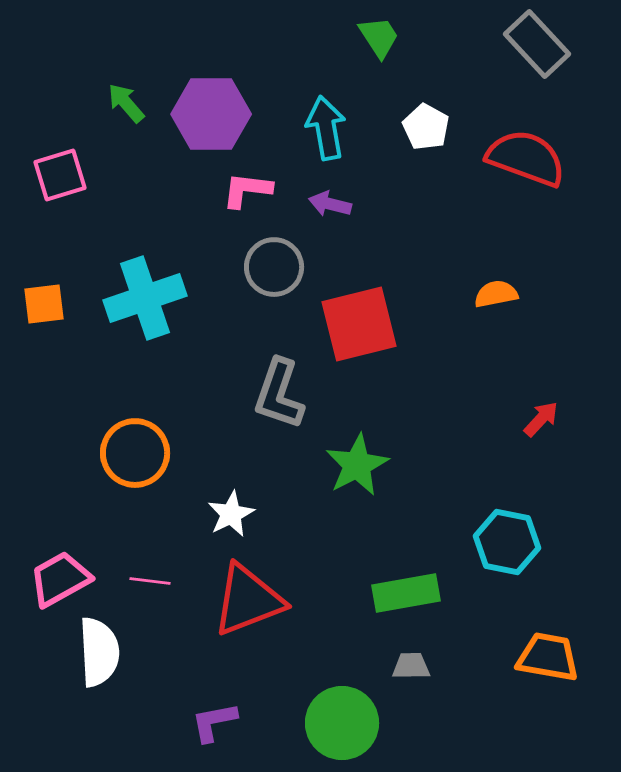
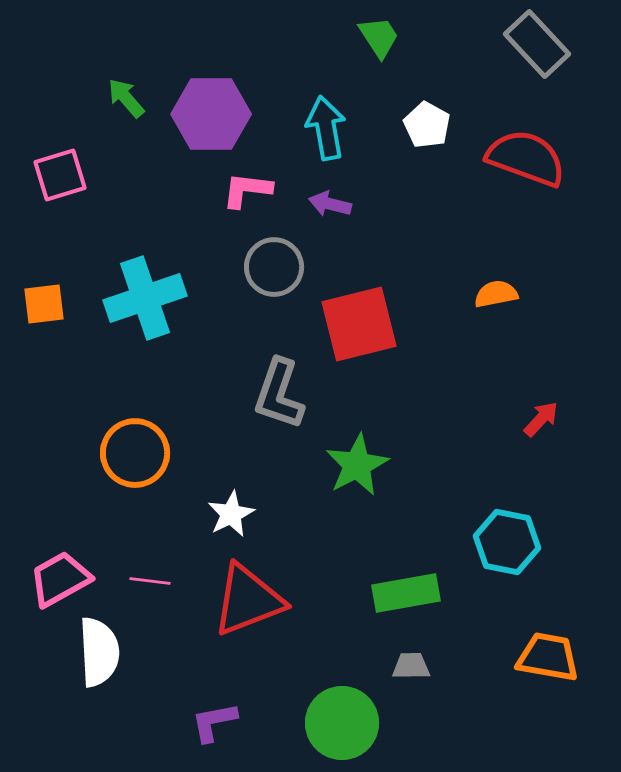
green arrow: moved 5 px up
white pentagon: moved 1 px right, 2 px up
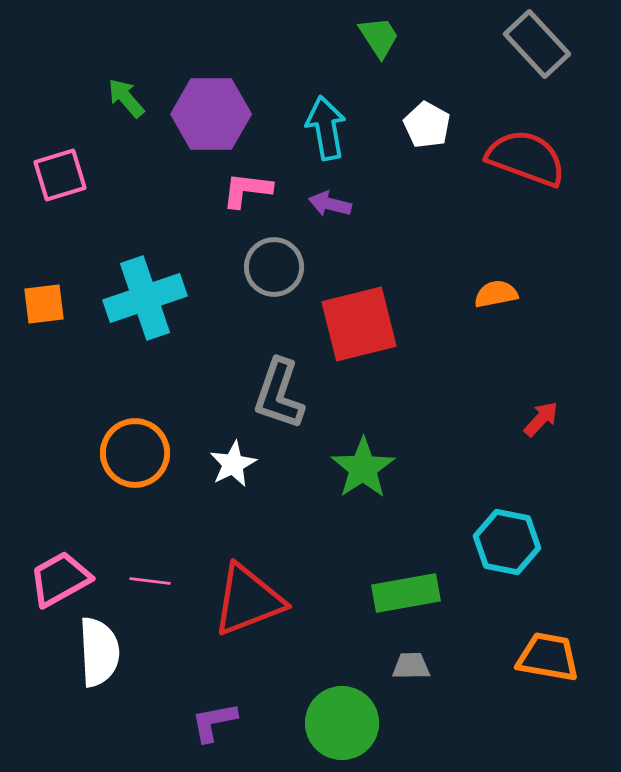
green star: moved 6 px right, 3 px down; rotated 6 degrees counterclockwise
white star: moved 2 px right, 50 px up
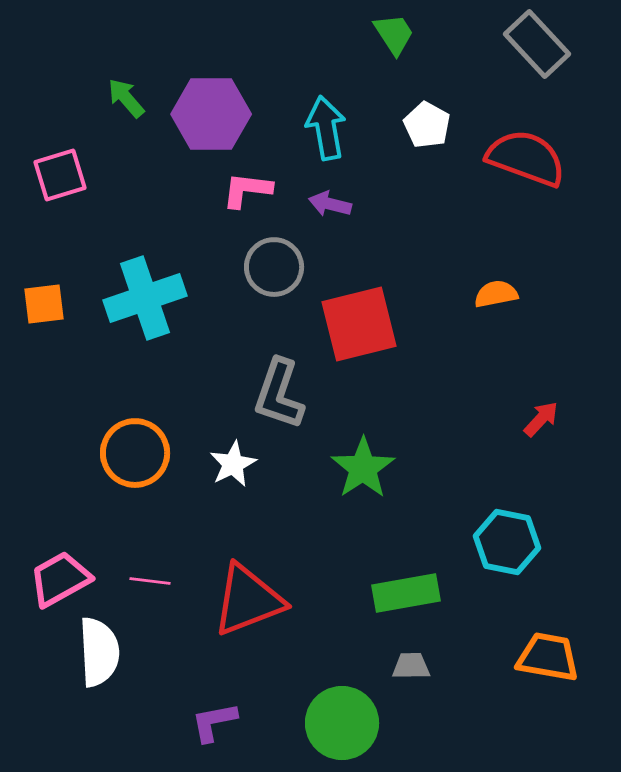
green trapezoid: moved 15 px right, 3 px up
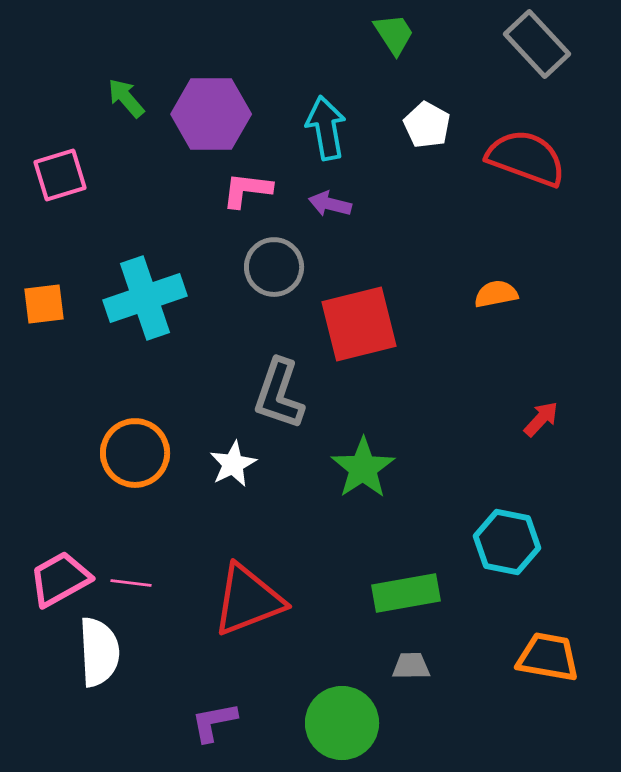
pink line: moved 19 px left, 2 px down
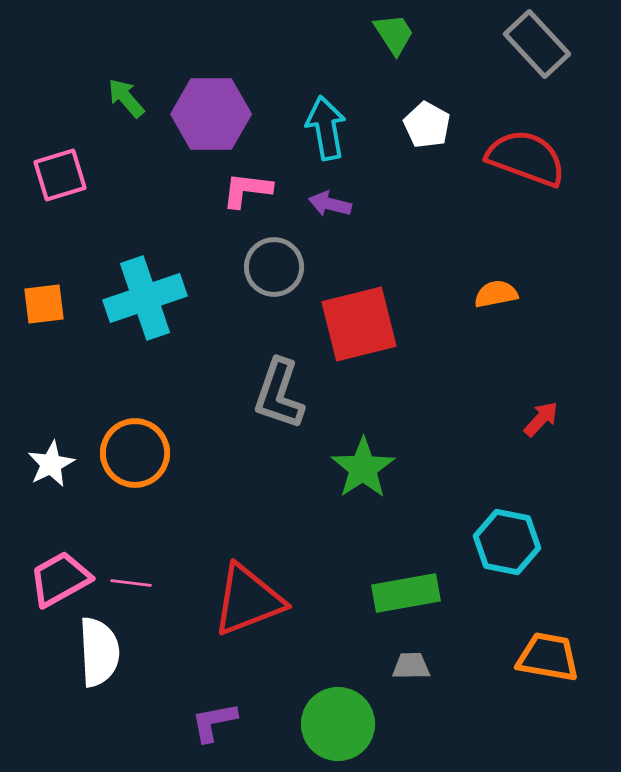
white star: moved 182 px left
green circle: moved 4 px left, 1 px down
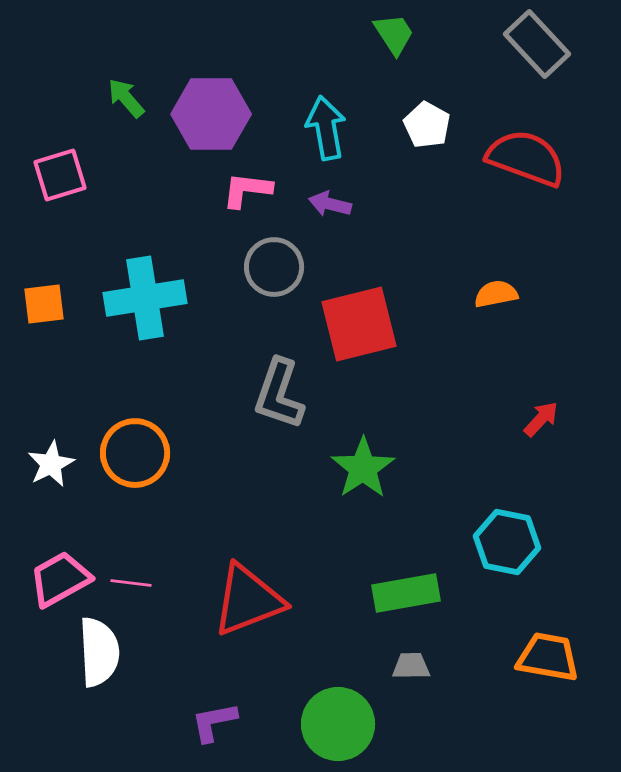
cyan cross: rotated 10 degrees clockwise
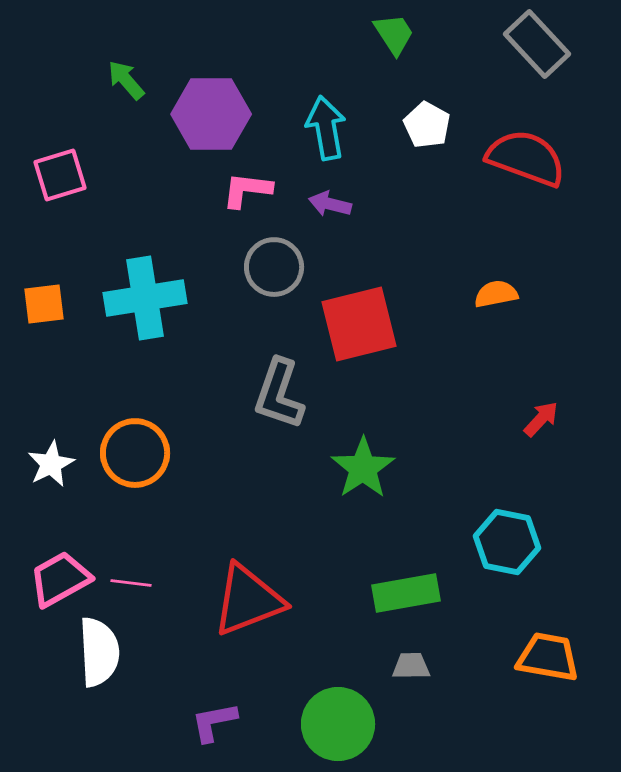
green arrow: moved 18 px up
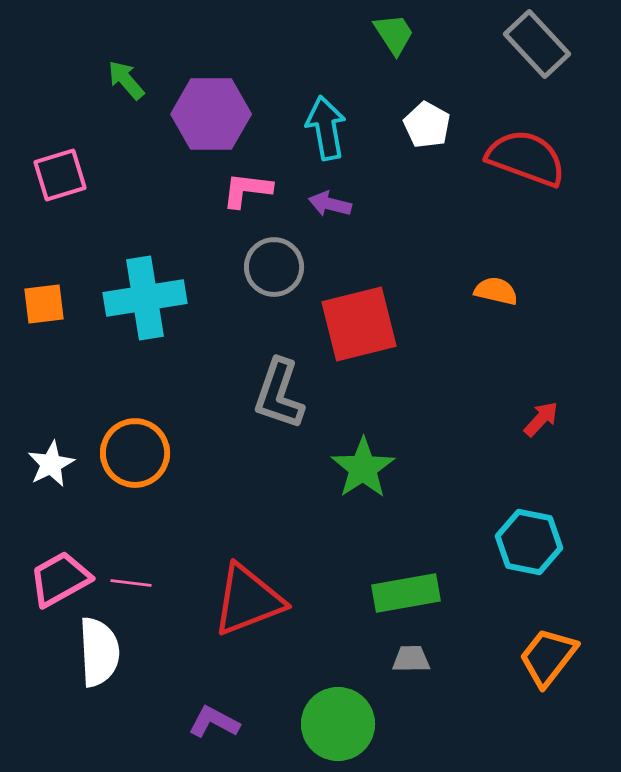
orange semicircle: moved 3 px up; rotated 24 degrees clockwise
cyan hexagon: moved 22 px right
orange trapezoid: rotated 62 degrees counterclockwise
gray trapezoid: moved 7 px up
purple L-shape: rotated 39 degrees clockwise
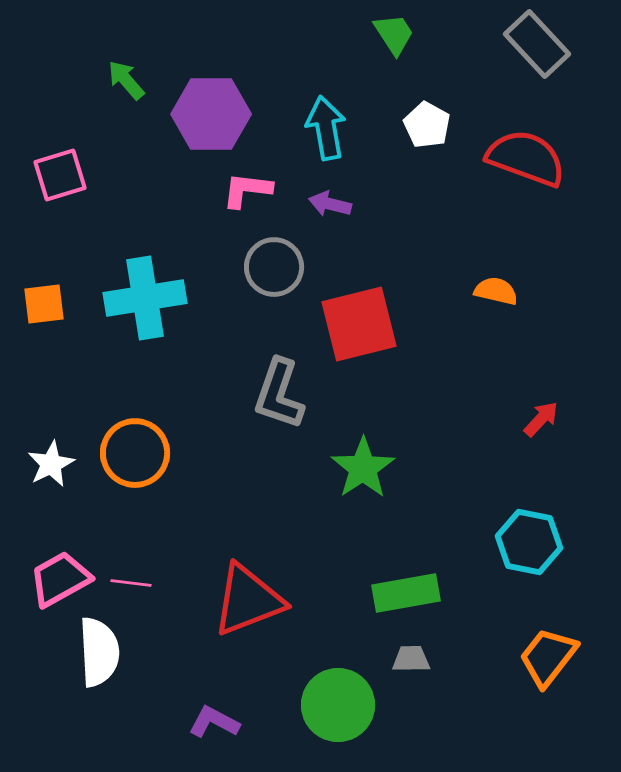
green circle: moved 19 px up
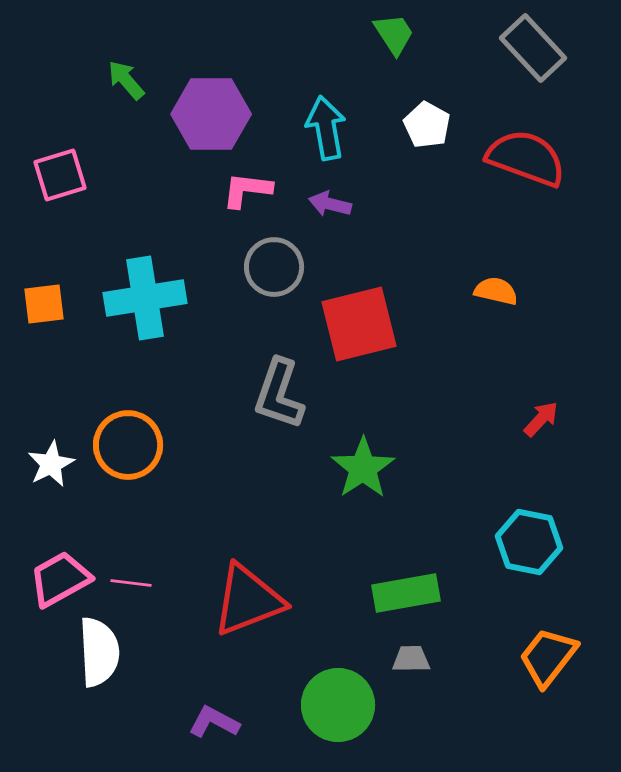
gray rectangle: moved 4 px left, 4 px down
orange circle: moved 7 px left, 8 px up
